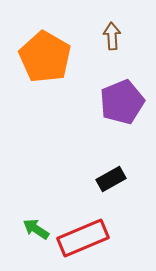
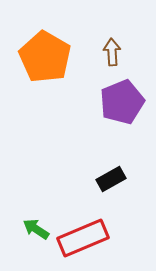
brown arrow: moved 16 px down
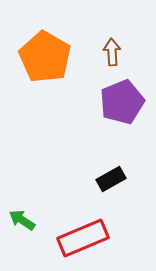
green arrow: moved 14 px left, 9 px up
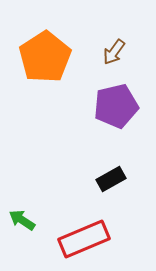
brown arrow: moved 2 px right; rotated 140 degrees counterclockwise
orange pentagon: rotated 9 degrees clockwise
purple pentagon: moved 6 px left, 4 px down; rotated 9 degrees clockwise
red rectangle: moved 1 px right, 1 px down
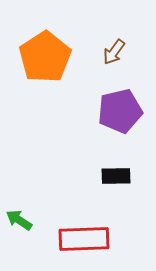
purple pentagon: moved 4 px right, 5 px down
black rectangle: moved 5 px right, 3 px up; rotated 28 degrees clockwise
green arrow: moved 3 px left
red rectangle: rotated 21 degrees clockwise
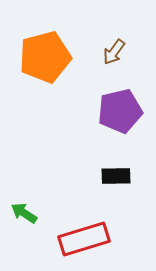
orange pentagon: rotated 18 degrees clockwise
green arrow: moved 5 px right, 7 px up
red rectangle: rotated 15 degrees counterclockwise
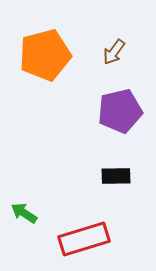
orange pentagon: moved 2 px up
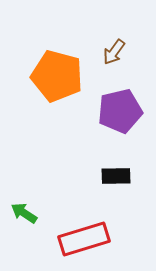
orange pentagon: moved 12 px right, 21 px down; rotated 30 degrees clockwise
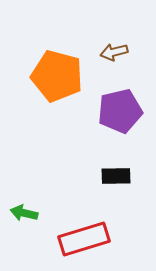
brown arrow: rotated 40 degrees clockwise
green arrow: rotated 20 degrees counterclockwise
